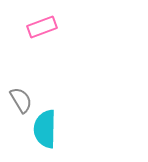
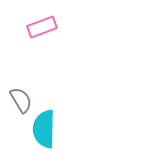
cyan semicircle: moved 1 px left
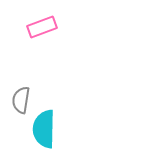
gray semicircle: rotated 140 degrees counterclockwise
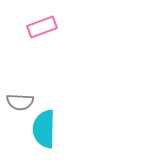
gray semicircle: moved 1 px left, 2 px down; rotated 96 degrees counterclockwise
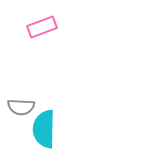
gray semicircle: moved 1 px right, 5 px down
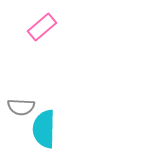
pink rectangle: rotated 20 degrees counterclockwise
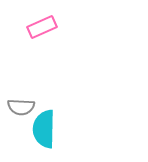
pink rectangle: rotated 16 degrees clockwise
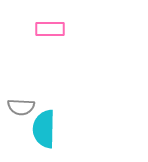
pink rectangle: moved 8 px right, 2 px down; rotated 24 degrees clockwise
